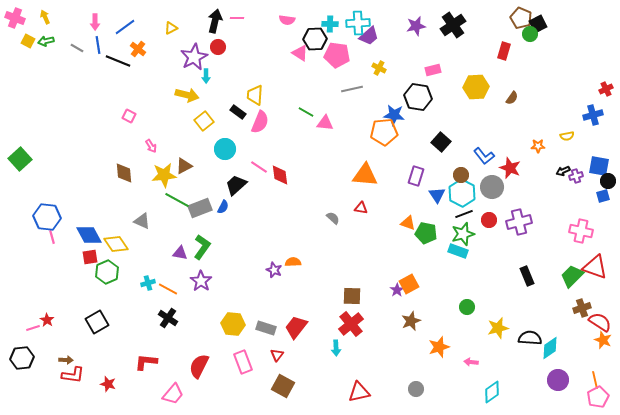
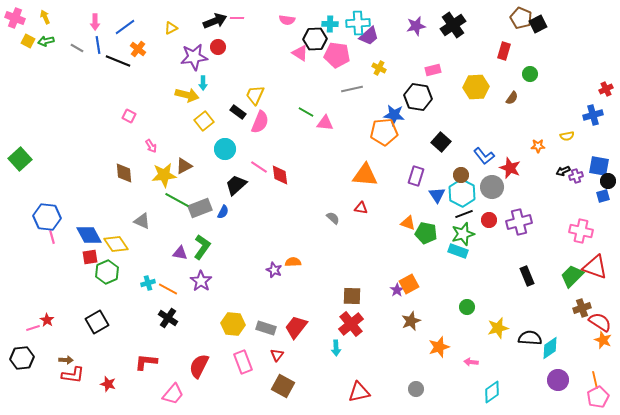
black arrow at (215, 21): rotated 55 degrees clockwise
green circle at (530, 34): moved 40 px down
purple star at (194, 57): rotated 20 degrees clockwise
cyan arrow at (206, 76): moved 3 px left, 7 px down
yellow trapezoid at (255, 95): rotated 20 degrees clockwise
blue semicircle at (223, 207): moved 5 px down
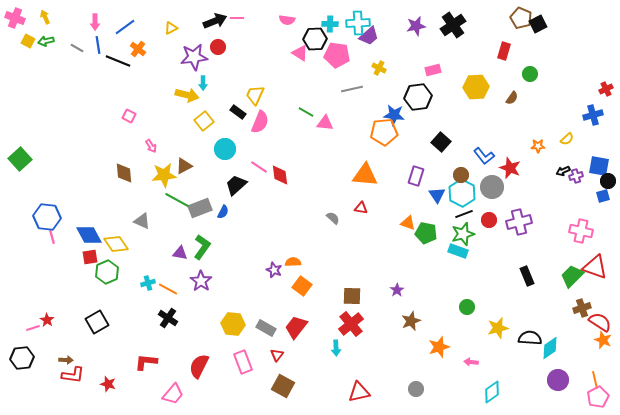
black hexagon at (418, 97): rotated 16 degrees counterclockwise
yellow semicircle at (567, 136): moved 3 px down; rotated 32 degrees counterclockwise
orange square at (409, 284): moved 107 px left, 2 px down; rotated 24 degrees counterclockwise
gray rectangle at (266, 328): rotated 12 degrees clockwise
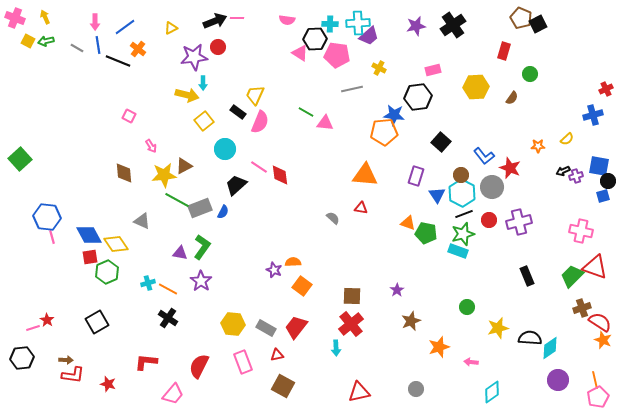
red triangle at (277, 355): rotated 40 degrees clockwise
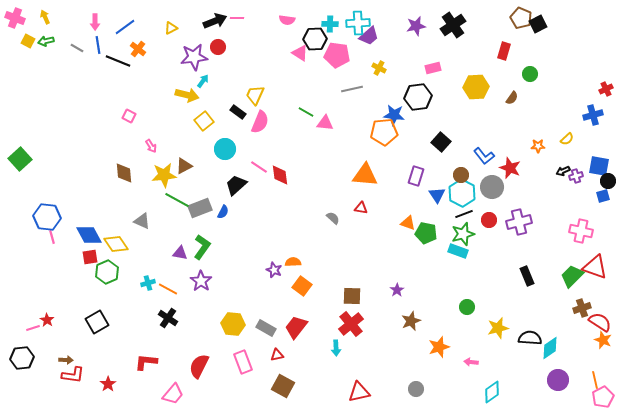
pink rectangle at (433, 70): moved 2 px up
cyan arrow at (203, 83): moved 2 px up; rotated 144 degrees counterclockwise
red star at (108, 384): rotated 21 degrees clockwise
pink pentagon at (598, 397): moved 5 px right
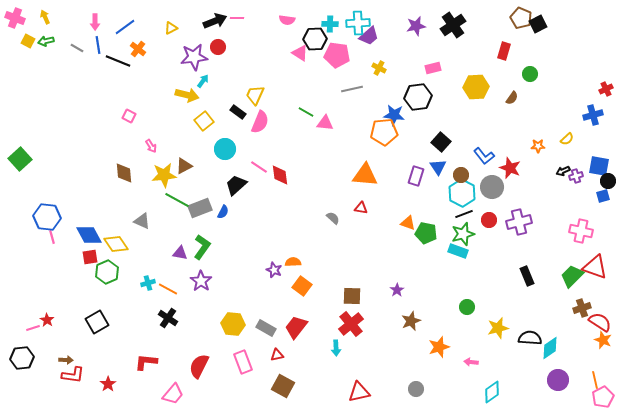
blue triangle at (437, 195): moved 1 px right, 28 px up
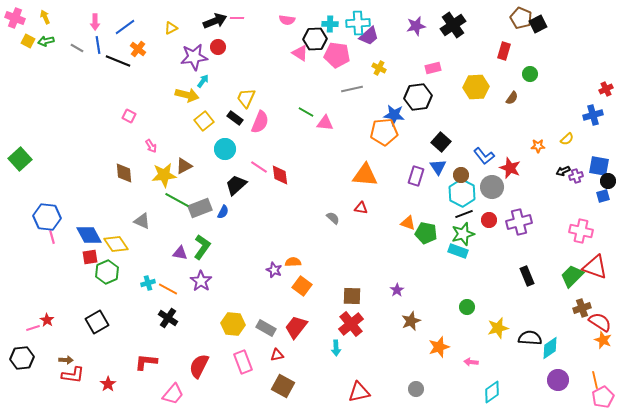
yellow trapezoid at (255, 95): moved 9 px left, 3 px down
black rectangle at (238, 112): moved 3 px left, 6 px down
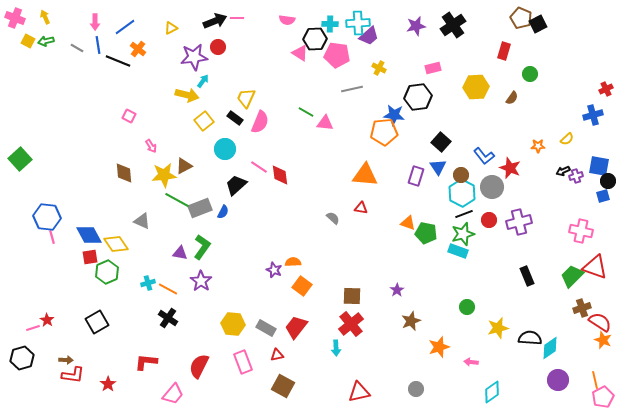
black hexagon at (22, 358): rotated 10 degrees counterclockwise
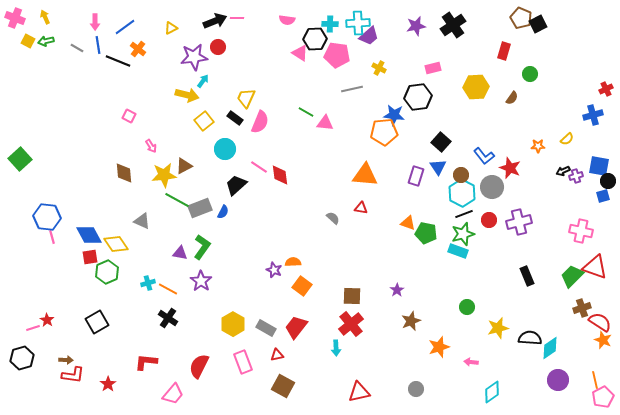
yellow hexagon at (233, 324): rotated 25 degrees clockwise
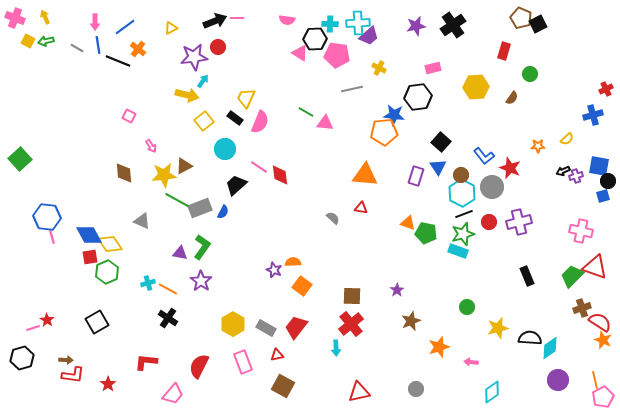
red circle at (489, 220): moved 2 px down
yellow diamond at (116, 244): moved 6 px left
